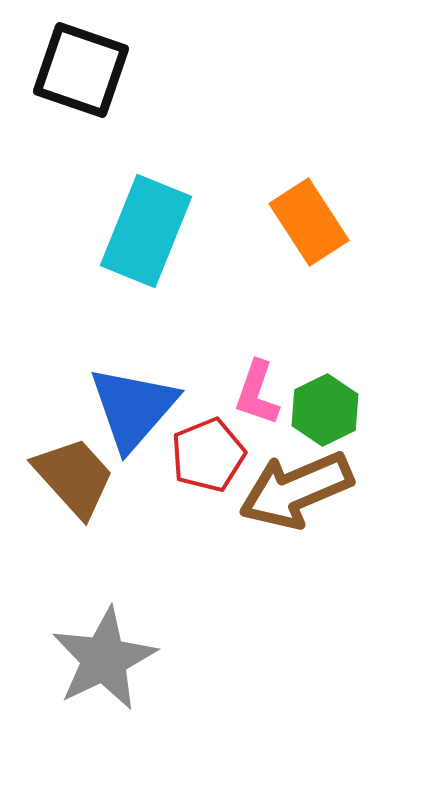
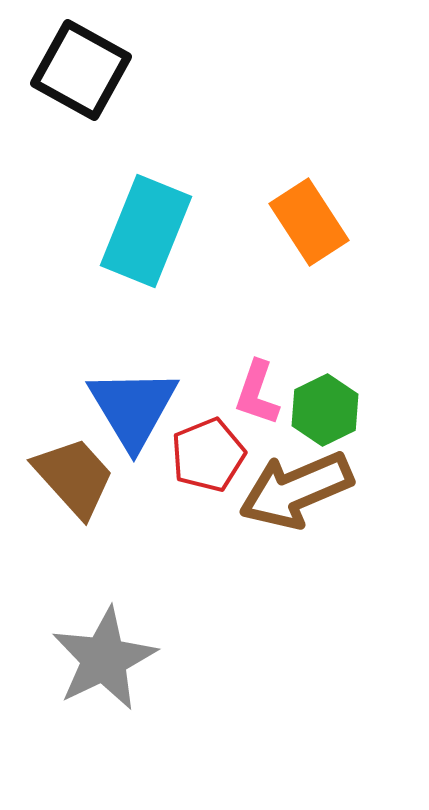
black square: rotated 10 degrees clockwise
blue triangle: rotated 12 degrees counterclockwise
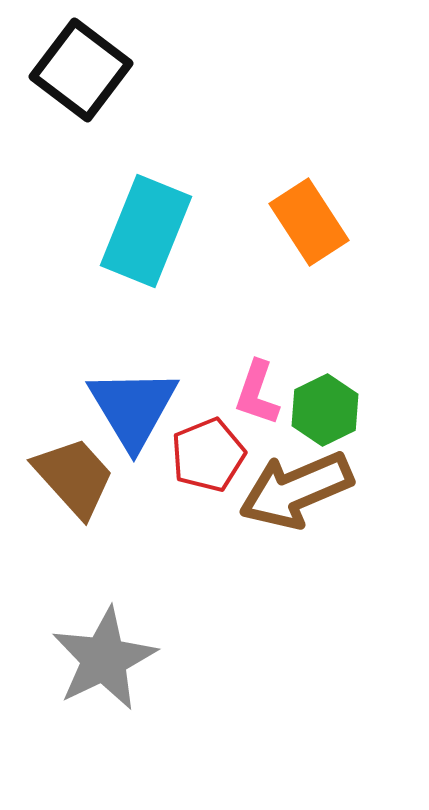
black square: rotated 8 degrees clockwise
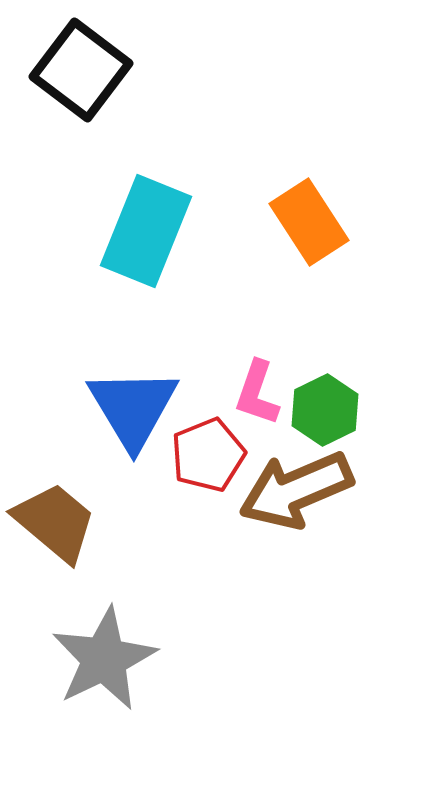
brown trapezoid: moved 19 px left, 45 px down; rotated 8 degrees counterclockwise
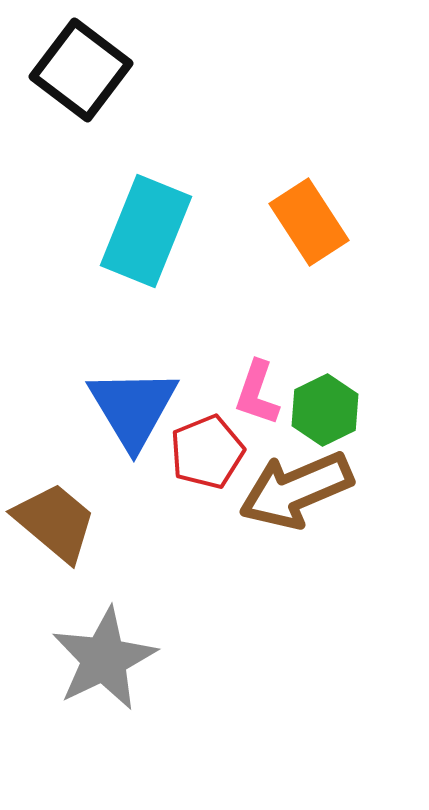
red pentagon: moved 1 px left, 3 px up
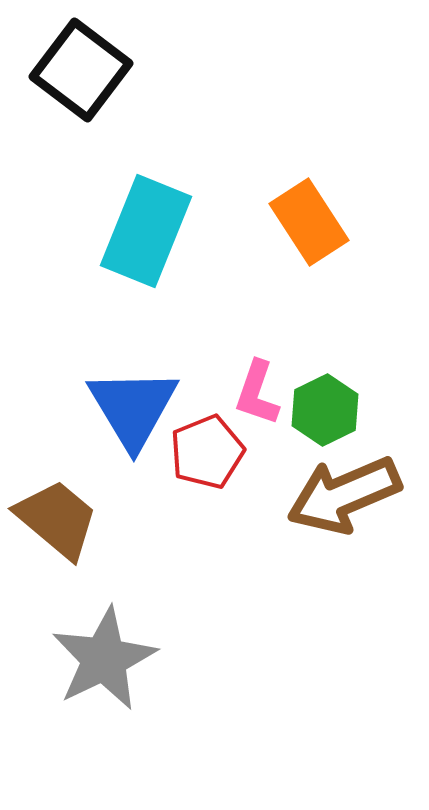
brown arrow: moved 48 px right, 5 px down
brown trapezoid: moved 2 px right, 3 px up
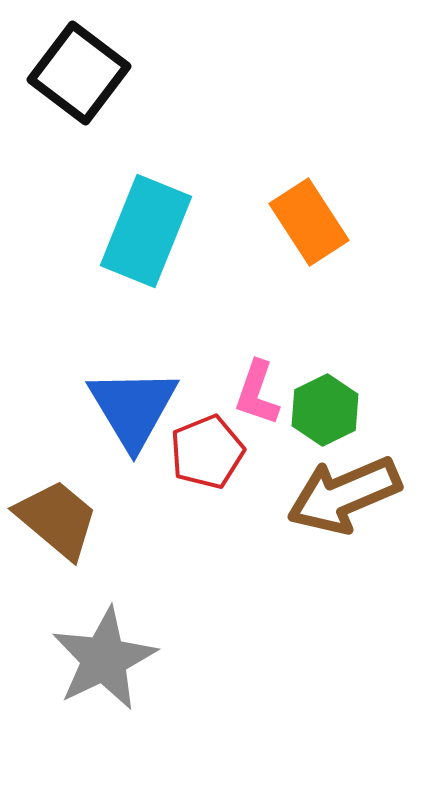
black square: moved 2 px left, 3 px down
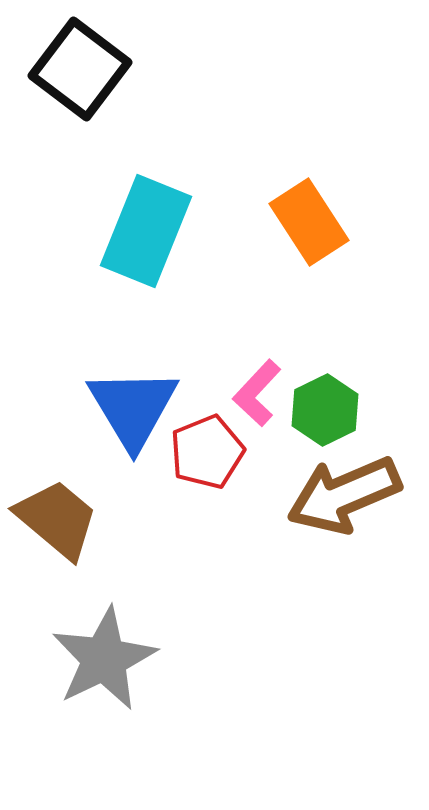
black square: moved 1 px right, 4 px up
pink L-shape: rotated 24 degrees clockwise
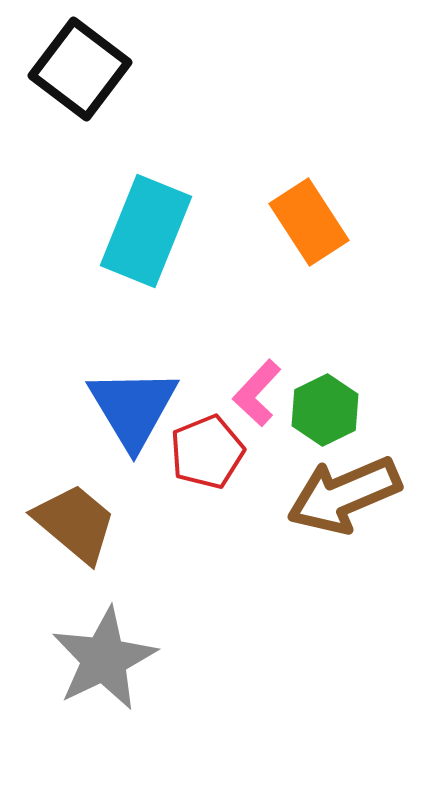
brown trapezoid: moved 18 px right, 4 px down
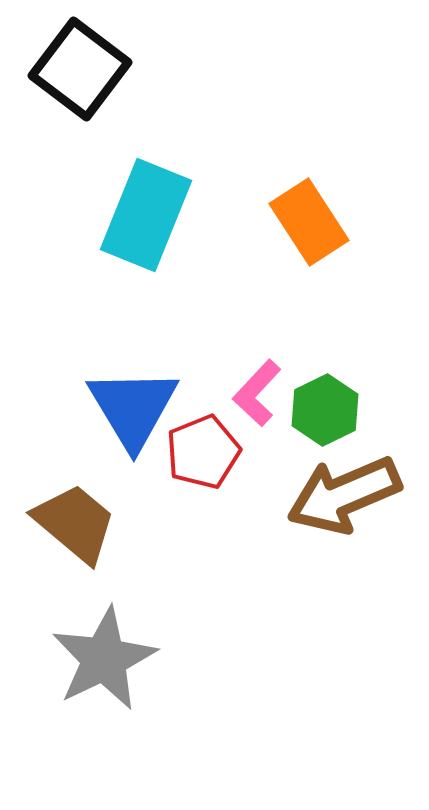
cyan rectangle: moved 16 px up
red pentagon: moved 4 px left
